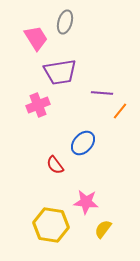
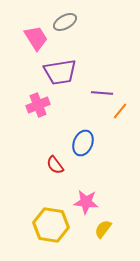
gray ellipse: rotated 45 degrees clockwise
blue ellipse: rotated 20 degrees counterclockwise
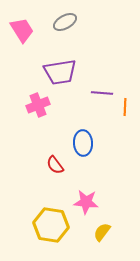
pink trapezoid: moved 14 px left, 8 px up
orange line: moved 5 px right, 4 px up; rotated 36 degrees counterclockwise
blue ellipse: rotated 25 degrees counterclockwise
yellow semicircle: moved 1 px left, 3 px down
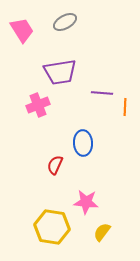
red semicircle: rotated 60 degrees clockwise
yellow hexagon: moved 1 px right, 2 px down
